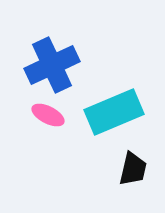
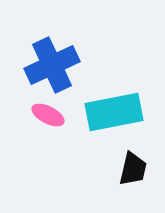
cyan rectangle: rotated 12 degrees clockwise
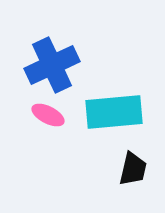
cyan rectangle: rotated 6 degrees clockwise
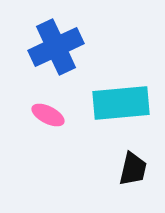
blue cross: moved 4 px right, 18 px up
cyan rectangle: moved 7 px right, 9 px up
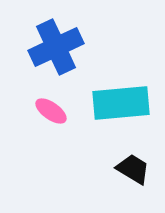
pink ellipse: moved 3 px right, 4 px up; rotated 8 degrees clockwise
black trapezoid: rotated 72 degrees counterclockwise
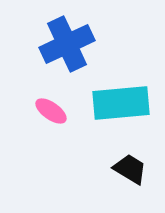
blue cross: moved 11 px right, 3 px up
black trapezoid: moved 3 px left
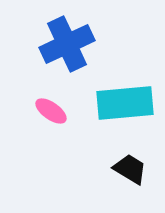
cyan rectangle: moved 4 px right
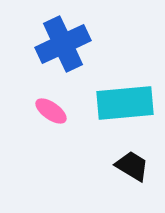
blue cross: moved 4 px left
black trapezoid: moved 2 px right, 3 px up
